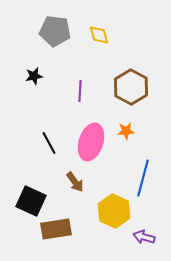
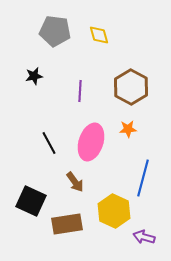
orange star: moved 2 px right, 2 px up
brown rectangle: moved 11 px right, 5 px up
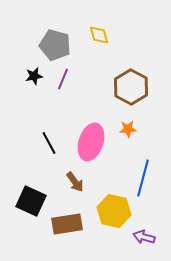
gray pentagon: moved 14 px down; rotated 8 degrees clockwise
purple line: moved 17 px left, 12 px up; rotated 20 degrees clockwise
yellow hexagon: rotated 12 degrees counterclockwise
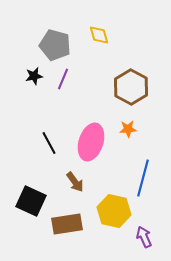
purple arrow: rotated 50 degrees clockwise
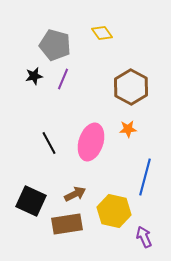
yellow diamond: moved 3 px right, 2 px up; rotated 20 degrees counterclockwise
blue line: moved 2 px right, 1 px up
brown arrow: moved 12 px down; rotated 80 degrees counterclockwise
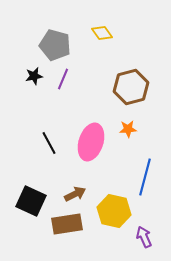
brown hexagon: rotated 16 degrees clockwise
